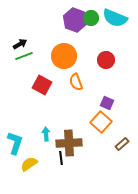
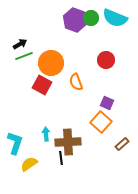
orange circle: moved 13 px left, 7 px down
brown cross: moved 1 px left, 1 px up
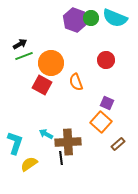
cyan arrow: rotated 56 degrees counterclockwise
brown rectangle: moved 4 px left
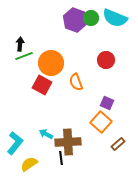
black arrow: rotated 56 degrees counterclockwise
cyan L-shape: rotated 20 degrees clockwise
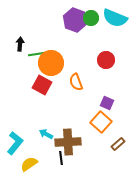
green line: moved 13 px right, 2 px up; rotated 12 degrees clockwise
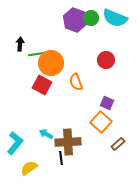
yellow semicircle: moved 4 px down
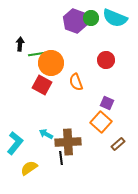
purple hexagon: moved 1 px down
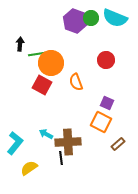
orange square: rotated 15 degrees counterclockwise
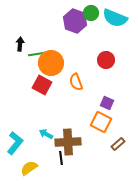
green circle: moved 5 px up
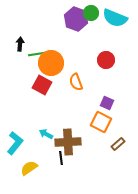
purple hexagon: moved 1 px right, 2 px up
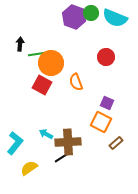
purple hexagon: moved 2 px left, 2 px up
red circle: moved 3 px up
brown rectangle: moved 2 px left, 1 px up
black line: rotated 64 degrees clockwise
